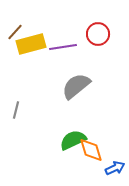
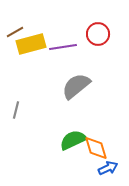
brown line: rotated 18 degrees clockwise
orange diamond: moved 5 px right, 2 px up
blue arrow: moved 7 px left
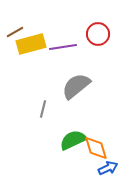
gray line: moved 27 px right, 1 px up
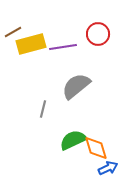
brown line: moved 2 px left
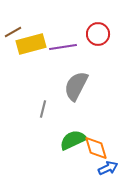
gray semicircle: rotated 24 degrees counterclockwise
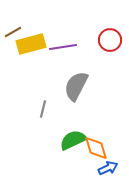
red circle: moved 12 px right, 6 px down
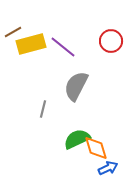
red circle: moved 1 px right, 1 px down
purple line: rotated 48 degrees clockwise
green semicircle: moved 4 px right, 1 px up
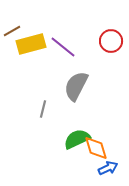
brown line: moved 1 px left, 1 px up
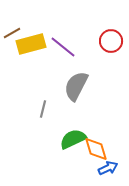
brown line: moved 2 px down
green semicircle: moved 4 px left
orange diamond: moved 1 px down
